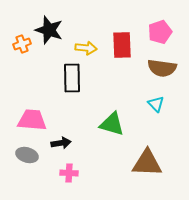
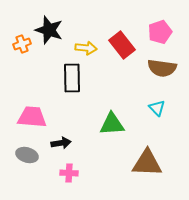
red rectangle: rotated 36 degrees counterclockwise
cyan triangle: moved 1 px right, 4 px down
pink trapezoid: moved 3 px up
green triangle: rotated 20 degrees counterclockwise
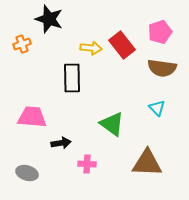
black star: moved 11 px up
yellow arrow: moved 5 px right
green triangle: rotated 40 degrees clockwise
gray ellipse: moved 18 px down
pink cross: moved 18 px right, 9 px up
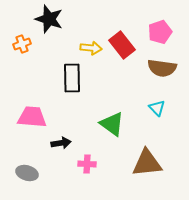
brown triangle: rotated 8 degrees counterclockwise
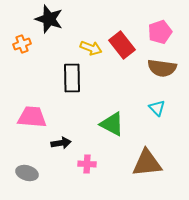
yellow arrow: rotated 15 degrees clockwise
green triangle: rotated 8 degrees counterclockwise
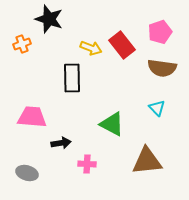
brown triangle: moved 2 px up
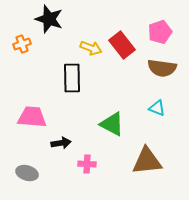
cyan triangle: rotated 24 degrees counterclockwise
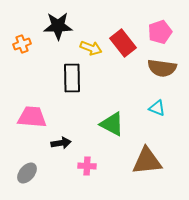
black star: moved 9 px right, 7 px down; rotated 20 degrees counterclockwise
red rectangle: moved 1 px right, 2 px up
pink cross: moved 2 px down
gray ellipse: rotated 65 degrees counterclockwise
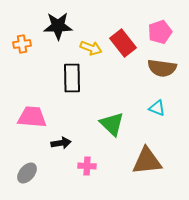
orange cross: rotated 12 degrees clockwise
green triangle: rotated 16 degrees clockwise
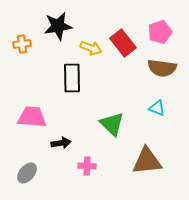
black star: rotated 8 degrees counterclockwise
